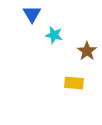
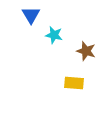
blue triangle: moved 1 px left, 1 px down
brown star: moved 1 px left; rotated 18 degrees counterclockwise
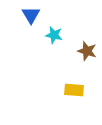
brown star: moved 1 px right
yellow rectangle: moved 7 px down
